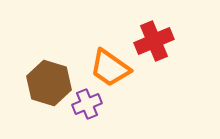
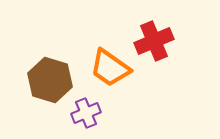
brown hexagon: moved 1 px right, 3 px up
purple cross: moved 1 px left, 9 px down
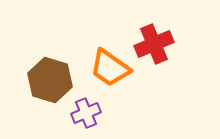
red cross: moved 3 px down
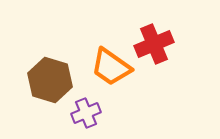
orange trapezoid: moved 1 px right, 1 px up
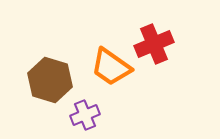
purple cross: moved 1 px left, 2 px down
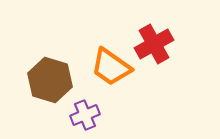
red cross: rotated 6 degrees counterclockwise
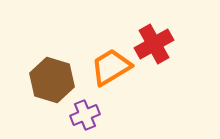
orange trapezoid: rotated 114 degrees clockwise
brown hexagon: moved 2 px right
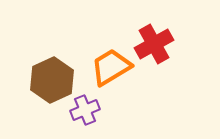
brown hexagon: rotated 18 degrees clockwise
purple cross: moved 5 px up
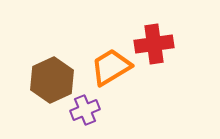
red cross: rotated 21 degrees clockwise
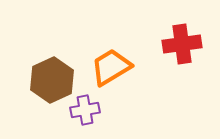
red cross: moved 28 px right
purple cross: rotated 12 degrees clockwise
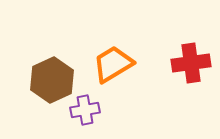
red cross: moved 9 px right, 19 px down
orange trapezoid: moved 2 px right, 3 px up
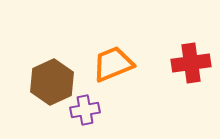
orange trapezoid: rotated 9 degrees clockwise
brown hexagon: moved 2 px down
